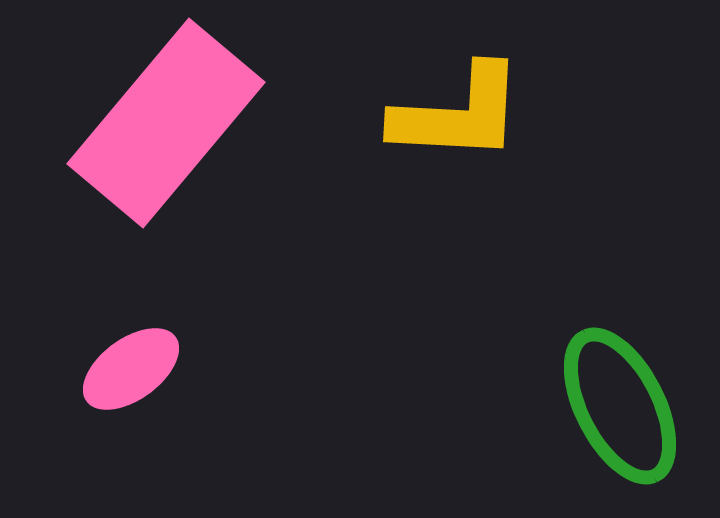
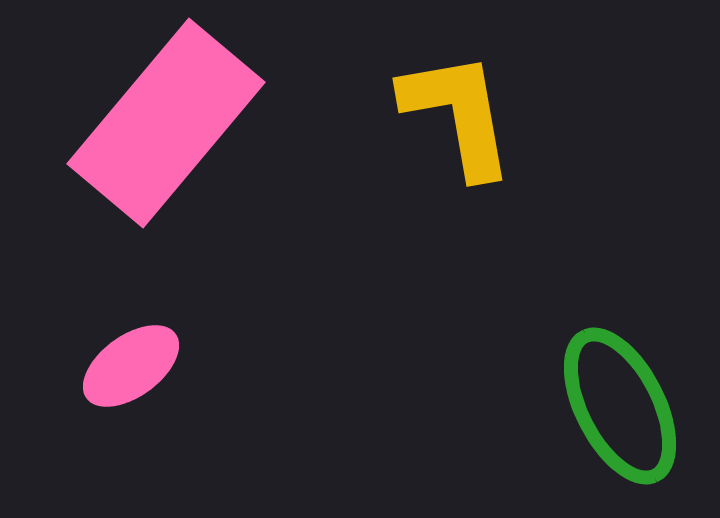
yellow L-shape: rotated 103 degrees counterclockwise
pink ellipse: moved 3 px up
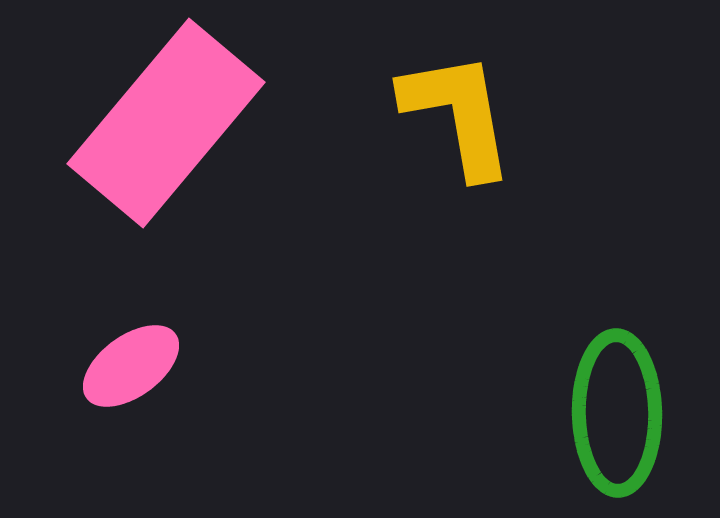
green ellipse: moved 3 px left, 7 px down; rotated 26 degrees clockwise
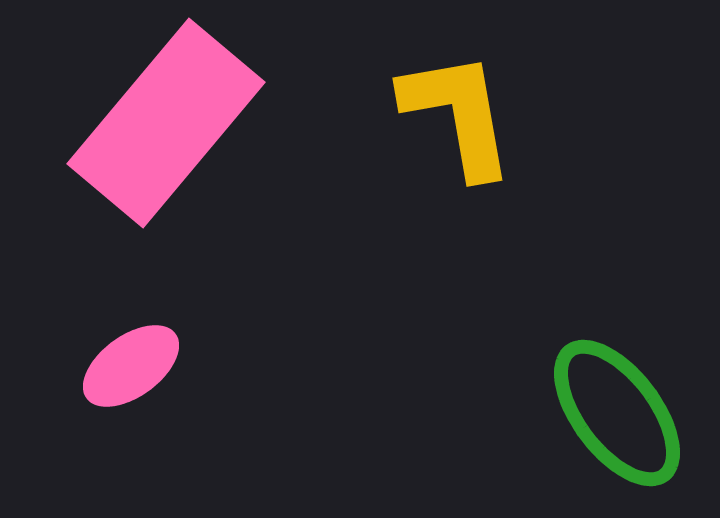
green ellipse: rotated 36 degrees counterclockwise
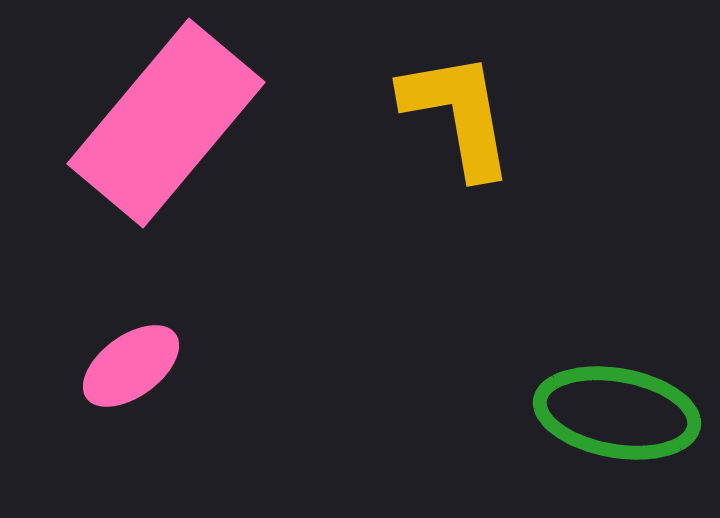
green ellipse: rotated 43 degrees counterclockwise
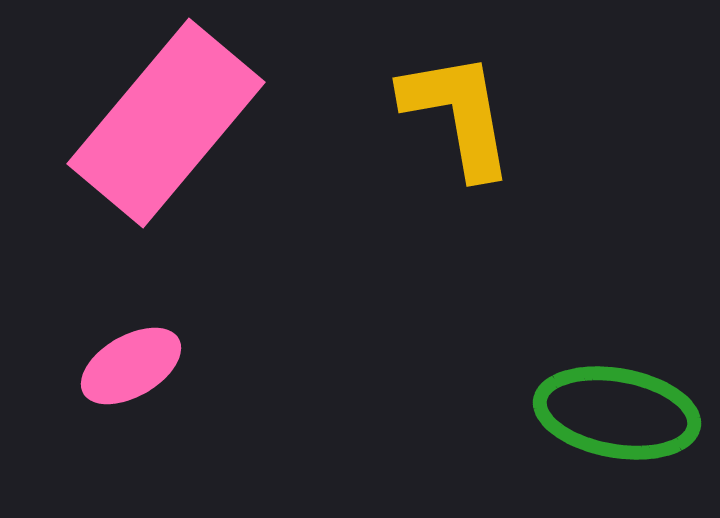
pink ellipse: rotated 6 degrees clockwise
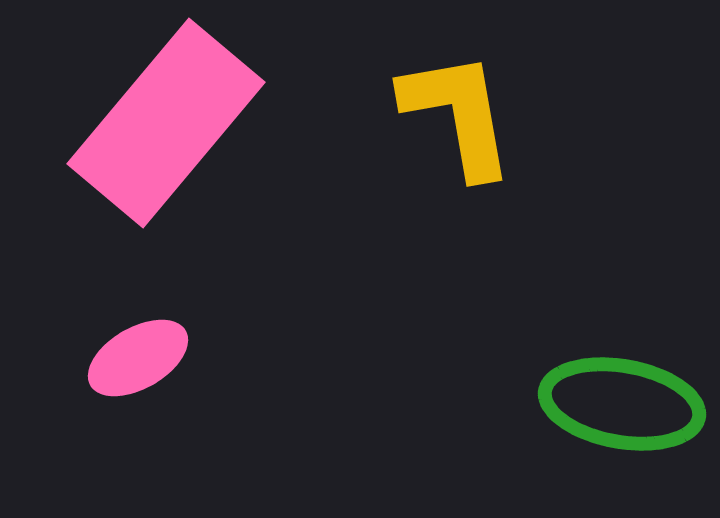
pink ellipse: moved 7 px right, 8 px up
green ellipse: moved 5 px right, 9 px up
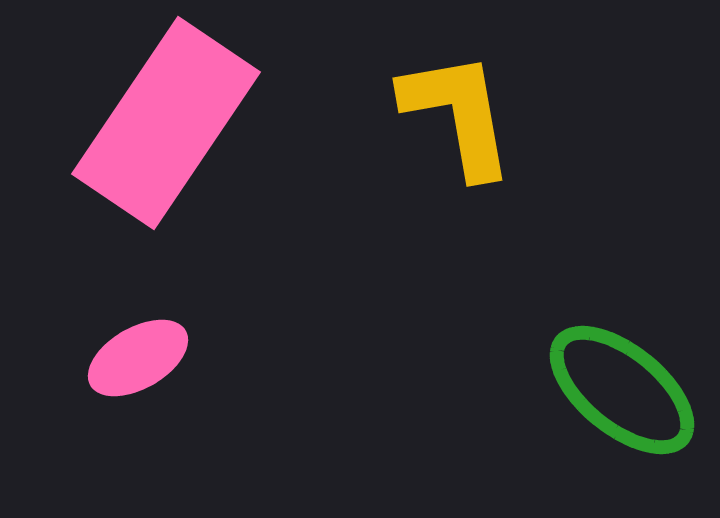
pink rectangle: rotated 6 degrees counterclockwise
green ellipse: moved 14 px up; rotated 29 degrees clockwise
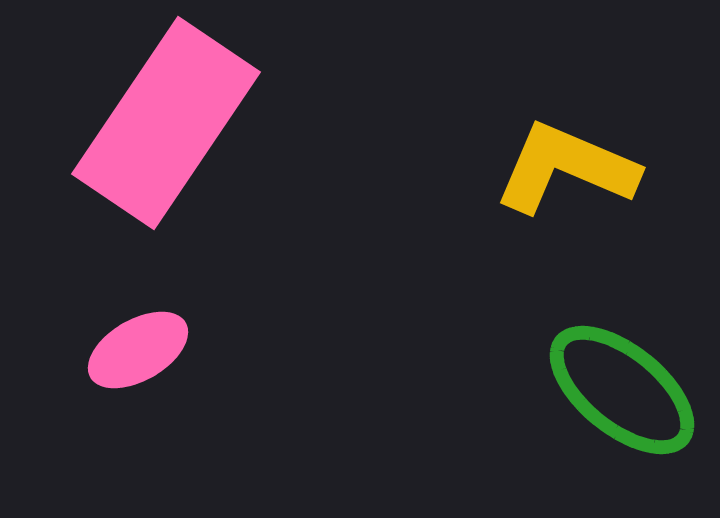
yellow L-shape: moved 108 px right, 54 px down; rotated 57 degrees counterclockwise
pink ellipse: moved 8 px up
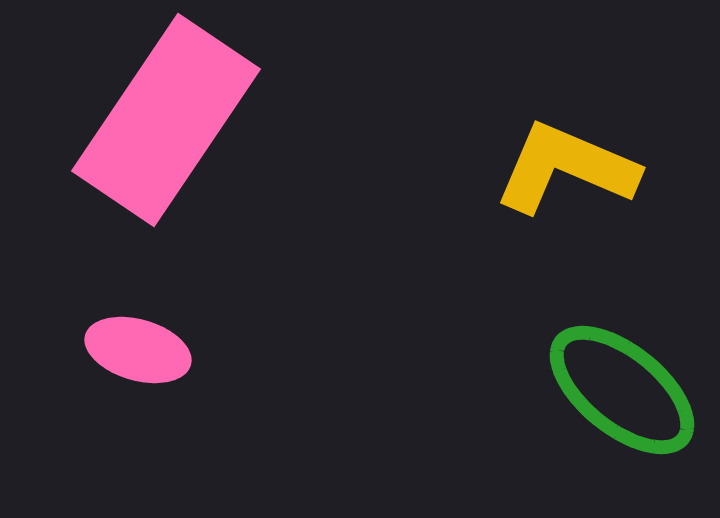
pink rectangle: moved 3 px up
pink ellipse: rotated 46 degrees clockwise
